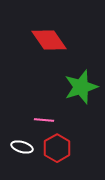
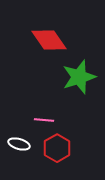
green star: moved 2 px left, 10 px up
white ellipse: moved 3 px left, 3 px up
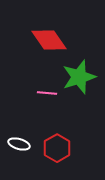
pink line: moved 3 px right, 27 px up
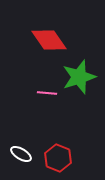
white ellipse: moved 2 px right, 10 px down; rotated 15 degrees clockwise
red hexagon: moved 1 px right, 10 px down; rotated 8 degrees counterclockwise
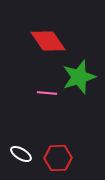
red diamond: moved 1 px left, 1 px down
red hexagon: rotated 24 degrees counterclockwise
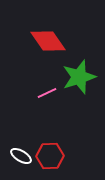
pink line: rotated 30 degrees counterclockwise
white ellipse: moved 2 px down
red hexagon: moved 8 px left, 2 px up
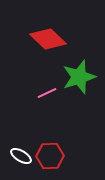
red diamond: moved 2 px up; rotated 12 degrees counterclockwise
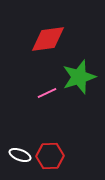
red diamond: rotated 51 degrees counterclockwise
white ellipse: moved 1 px left, 1 px up; rotated 10 degrees counterclockwise
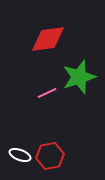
red hexagon: rotated 8 degrees counterclockwise
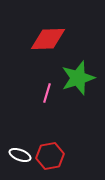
red diamond: rotated 6 degrees clockwise
green star: moved 1 px left, 1 px down
pink line: rotated 48 degrees counterclockwise
